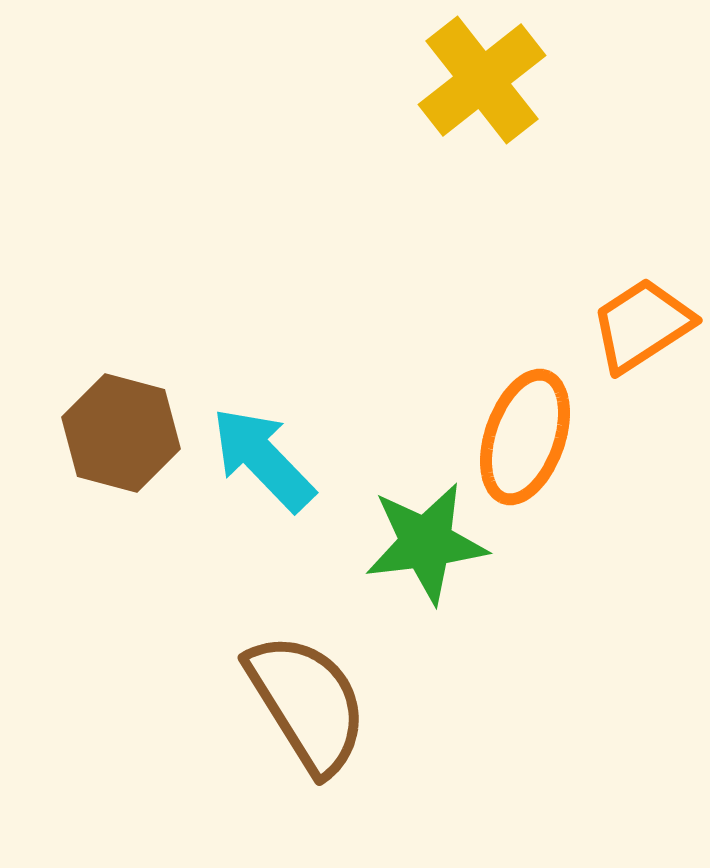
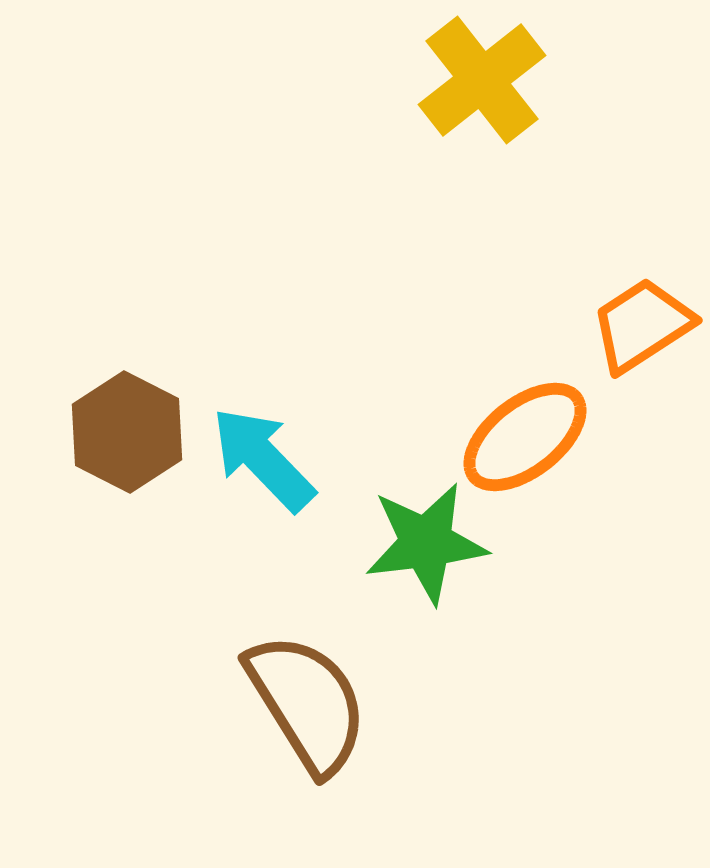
brown hexagon: moved 6 px right, 1 px up; rotated 12 degrees clockwise
orange ellipse: rotated 33 degrees clockwise
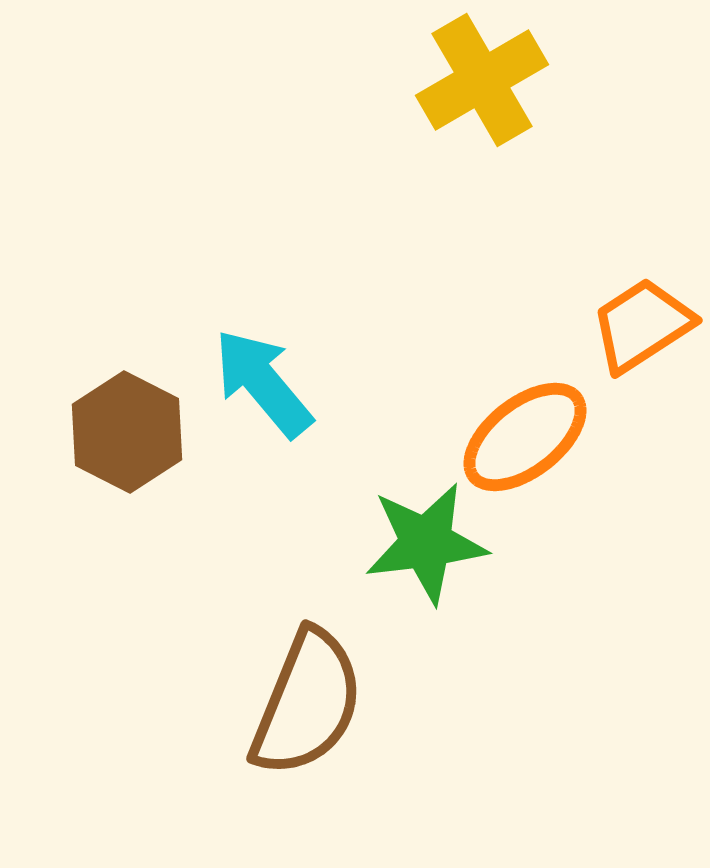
yellow cross: rotated 8 degrees clockwise
cyan arrow: moved 76 px up; rotated 4 degrees clockwise
brown semicircle: rotated 54 degrees clockwise
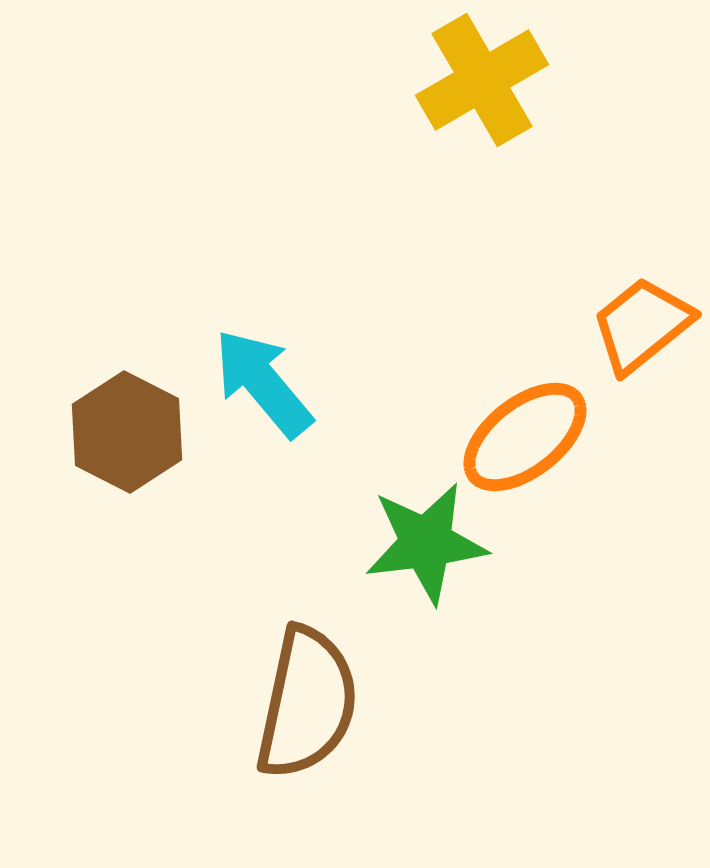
orange trapezoid: rotated 6 degrees counterclockwise
brown semicircle: rotated 10 degrees counterclockwise
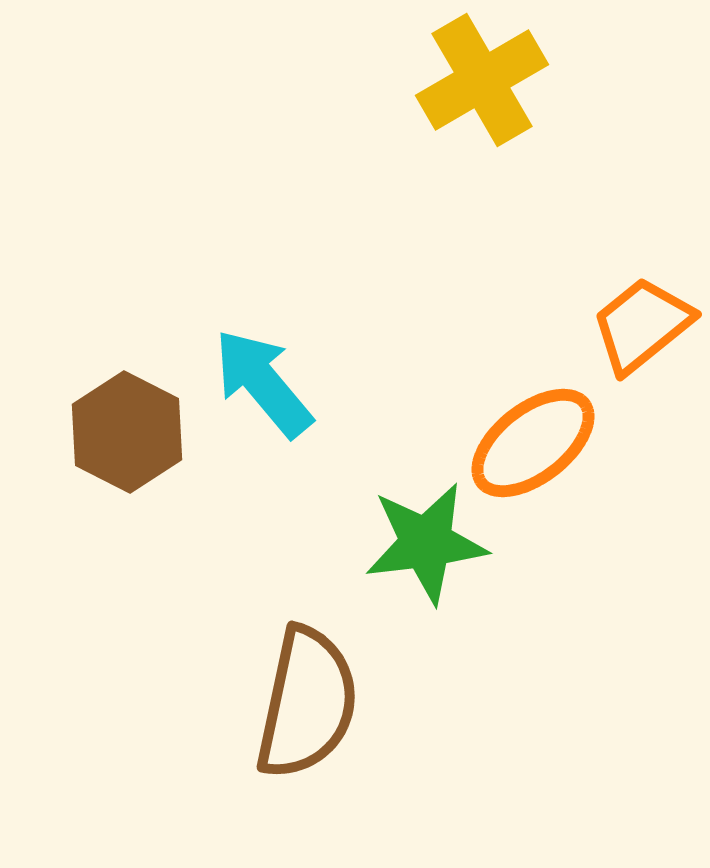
orange ellipse: moved 8 px right, 6 px down
